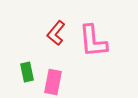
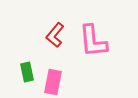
red L-shape: moved 1 px left, 2 px down
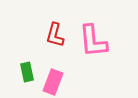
red L-shape: rotated 25 degrees counterclockwise
pink rectangle: rotated 10 degrees clockwise
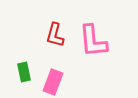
green rectangle: moved 3 px left
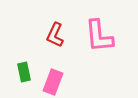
red L-shape: rotated 10 degrees clockwise
pink L-shape: moved 6 px right, 5 px up
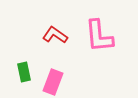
red L-shape: rotated 100 degrees clockwise
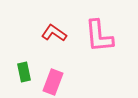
red L-shape: moved 1 px left, 2 px up
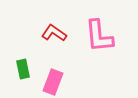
green rectangle: moved 1 px left, 3 px up
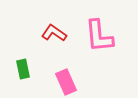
pink rectangle: moved 13 px right; rotated 45 degrees counterclockwise
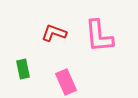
red L-shape: rotated 15 degrees counterclockwise
